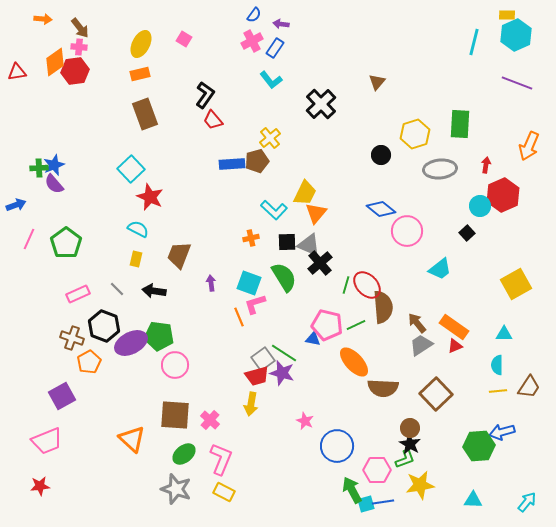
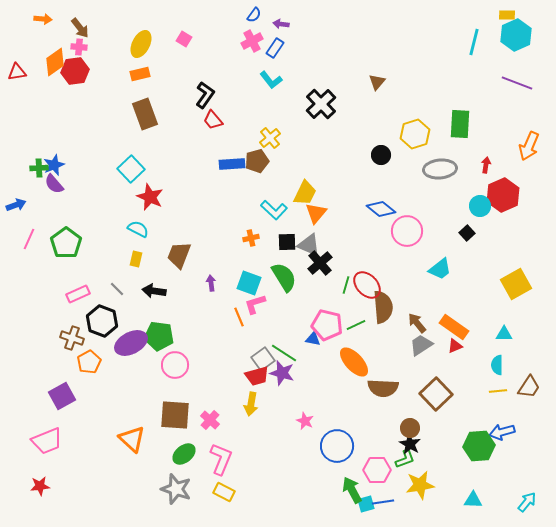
black hexagon at (104, 326): moved 2 px left, 5 px up
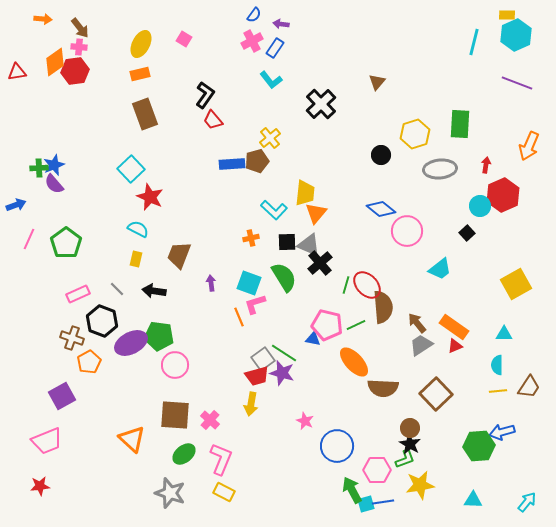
yellow trapezoid at (305, 193): rotated 20 degrees counterclockwise
gray star at (176, 489): moved 6 px left, 4 px down
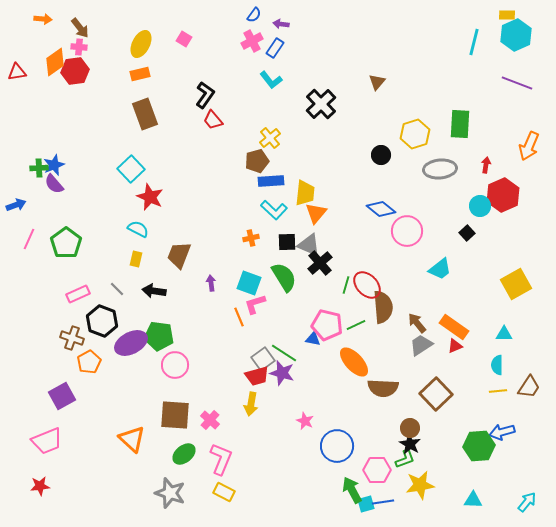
blue rectangle at (232, 164): moved 39 px right, 17 px down
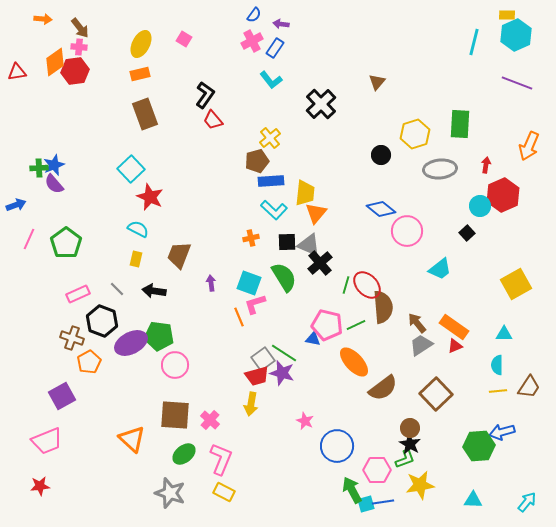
brown semicircle at (383, 388): rotated 40 degrees counterclockwise
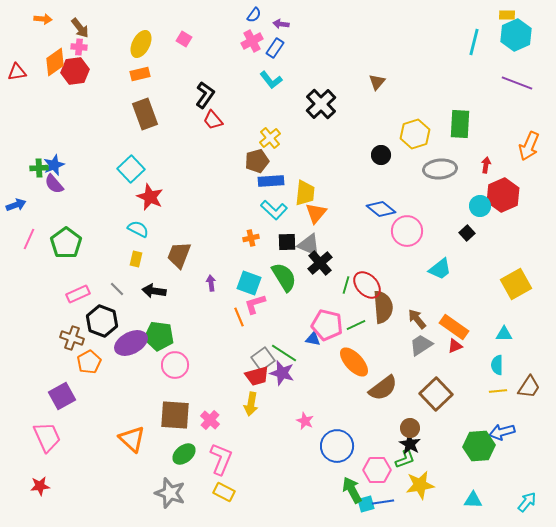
brown arrow at (417, 323): moved 4 px up
pink trapezoid at (47, 441): moved 4 px up; rotated 92 degrees counterclockwise
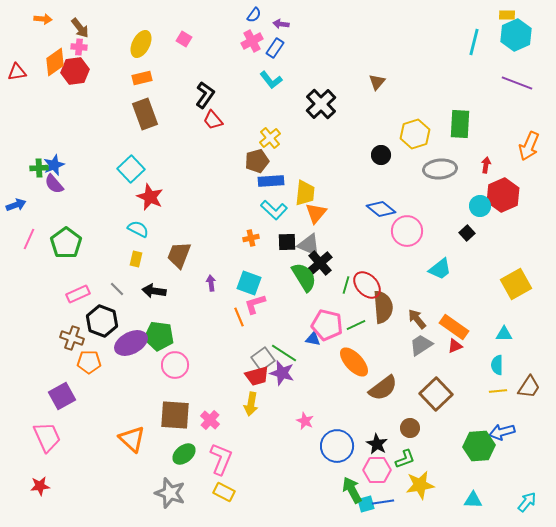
orange rectangle at (140, 74): moved 2 px right, 4 px down
green semicircle at (284, 277): moved 20 px right
orange pentagon at (89, 362): rotated 30 degrees clockwise
black star at (410, 444): moved 33 px left
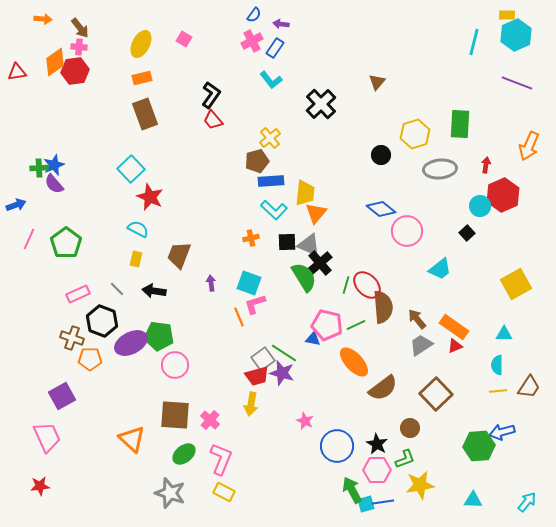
black L-shape at (205, 95): moved 6 px right
orange pentagon at (89, 362): moved 1 px right, 3 px up
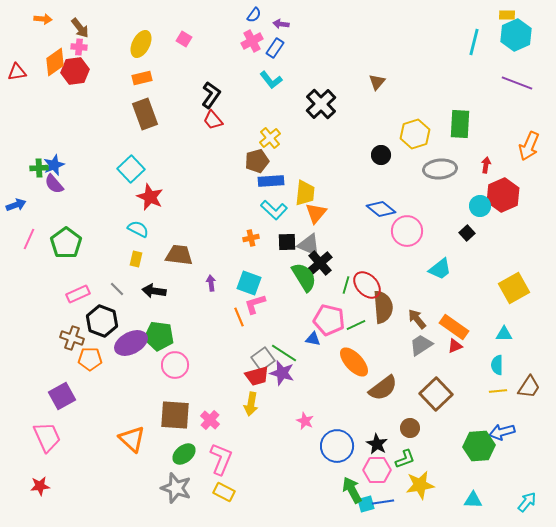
brown trapezoid at (179, 255): rotated 76 degrees clockwise
yellow square at (516, 284): moved 2 px left, 4 px down
pink pentagon at (327, 325): moved 2 px right, 5 px up
gray star at (170, 493): moved 6 px right, 5 px up
